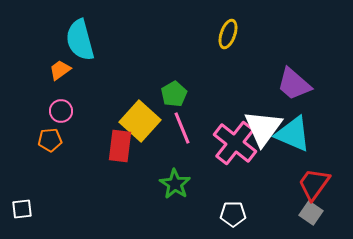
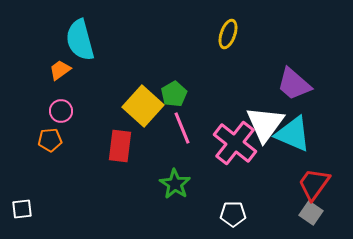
yellow square: moved 3 px right, 15 px up
white triangle: moved 2 px right, 4 px up
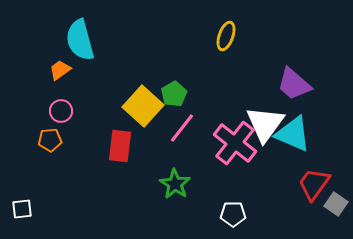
yellow ellipse: moved 2 px left, 2 px down
pink line: rotated 60 degrees clockwise
gray square: moved 25 px right, 9 px up
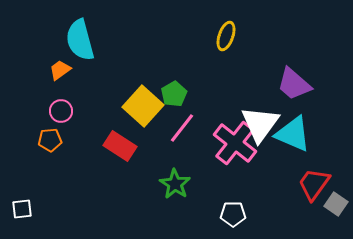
white triangle: moved 5 px left
red rectangle: rotated 64 degrees counterclockwise
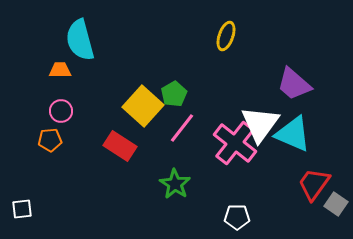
orange trapezoid: rotated 35 degrees clockwise
white pentagon: moved 4 px right, 3 px down
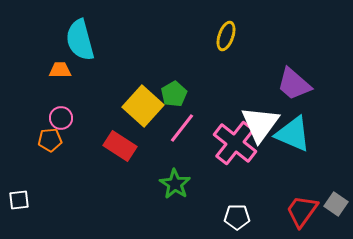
pink circle: moved 7 px down
red trapezoid: moved 12 px left, 27 px down
white square: moved 3 px left, 9 px up
